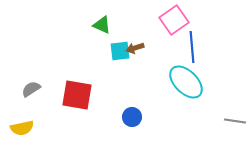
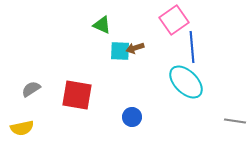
cyan square: rotated 10 degrees clockwise
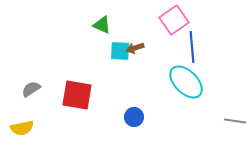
blue circle: moved 2 px right
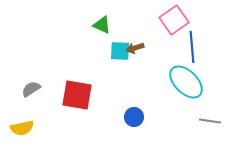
gray line: moved 25 px left
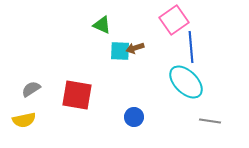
blue line: moved 1 px left
yellow semicircle: moved 2 px right, 8 px up
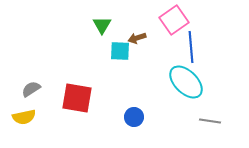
green triangle: rotated 36 degrees clockwise
brown arrow: moved 2 px right, 10 px up
red square: moved 3 px down
yellow semicircle: moved 3 px up
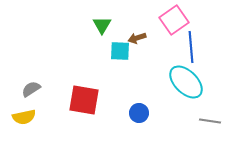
red square: moved 7 px right, 2 px down
blue circle: moved 5 px right, 4 px up
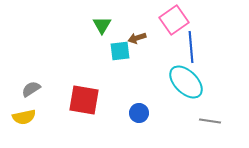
cyan square: rotated 10 degrees counterclockwise
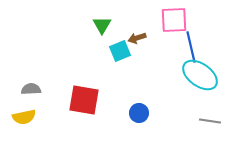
pink square: rotated 32 degrees clockwise
blue line: rotated 8 degrees counterclockwise
cyan square: rotated 15 degrees counterclockwise
cyan ellipse: moved 14 px right, 7 px up; rotated 9 degrees counterclockwise
gray semicircle: rotated 30 degrees clockwise
